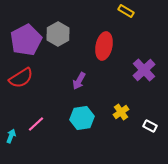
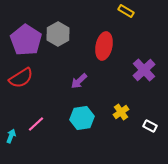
purple pentagon: rotated 12 degrees counterclockwise
purple arrow: rotated 18 degrees clockwise
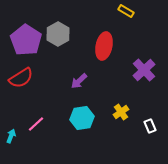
white rectangle: rotated 40 degrees clockwise
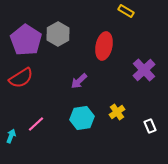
yellow cross: moved 4 px left
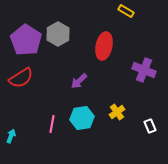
purple cross: rotated 25 degrees counterclockwise
pink line: moved 16 px right; rotated 36 degrees counterclockwise
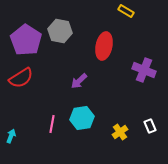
gray hexagon: moved 2 px right, 3 px up; rotated 20 degrees counterclockwise
yellow cross: moved 3 px right, 20 px down
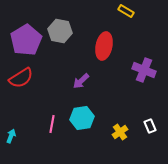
purple pentagon: rotated 8 degrees clockwise
purple arrow: moved 2 px right
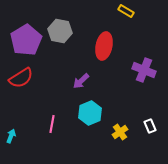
cyan hexagon: moved 8 px right, 5 px up; rotated 15 degrees counterclockwise
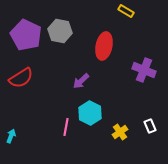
purple pentagon: moved 5 px up; rotated 16 degrees counterclockwise
cyan hexagon: rotated 10 degrees counterclockwise
pink line: moved 14 px right, 3 px down
